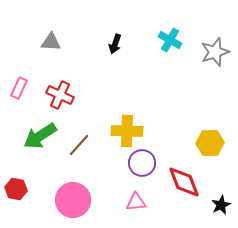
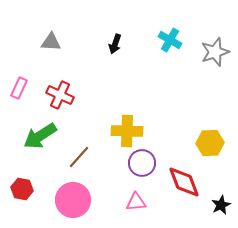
brown line: moved 12 px down
red hexagon: moved 6 px right
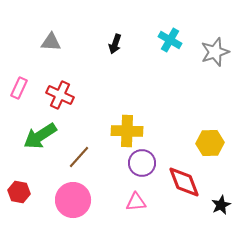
red hexagon: moved 3 px left, 3 px down
